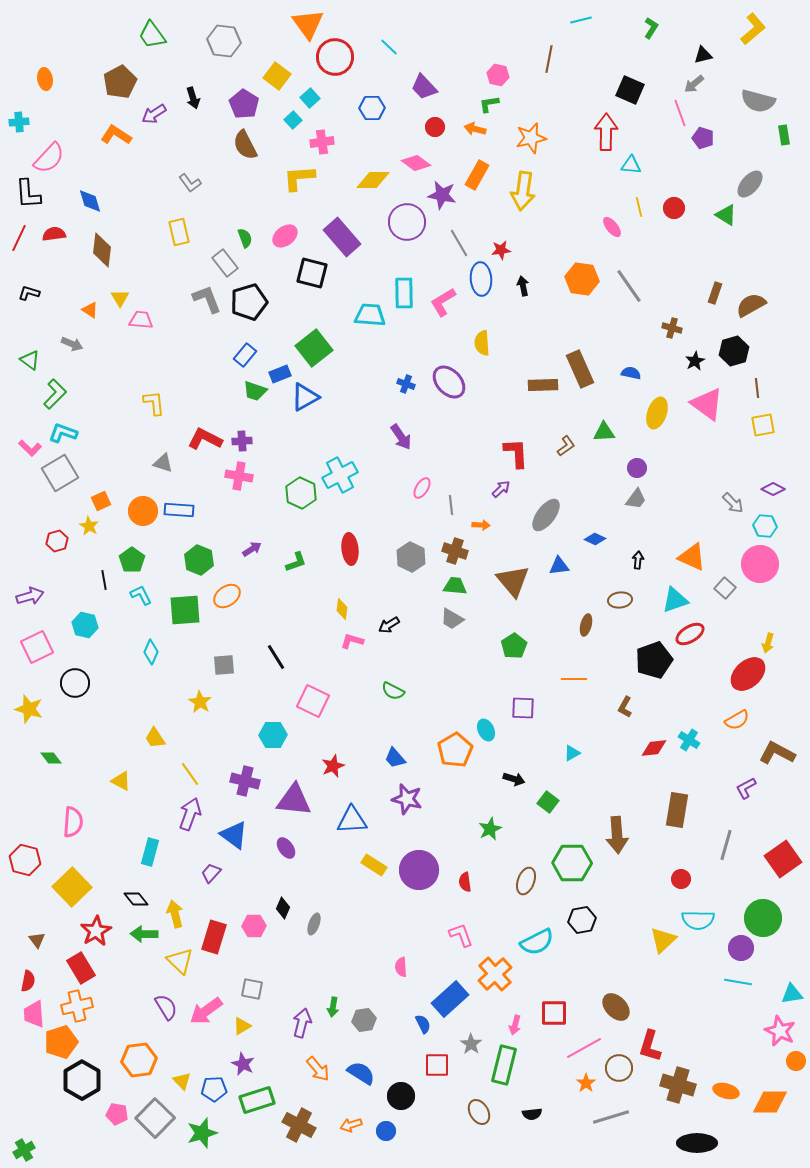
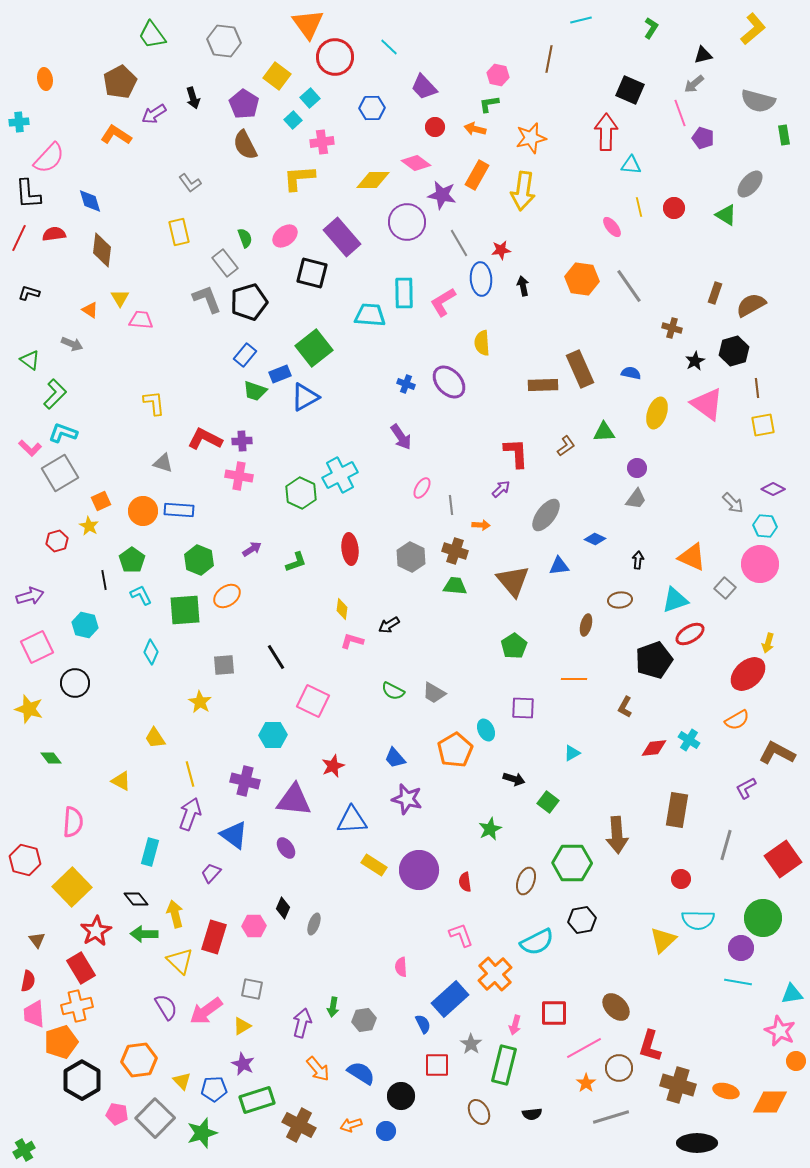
gray trapezoid at (452, 619): moved 18 px left, 74 px down
yellow line at (190, 774): rotated 20 degrees clockwise
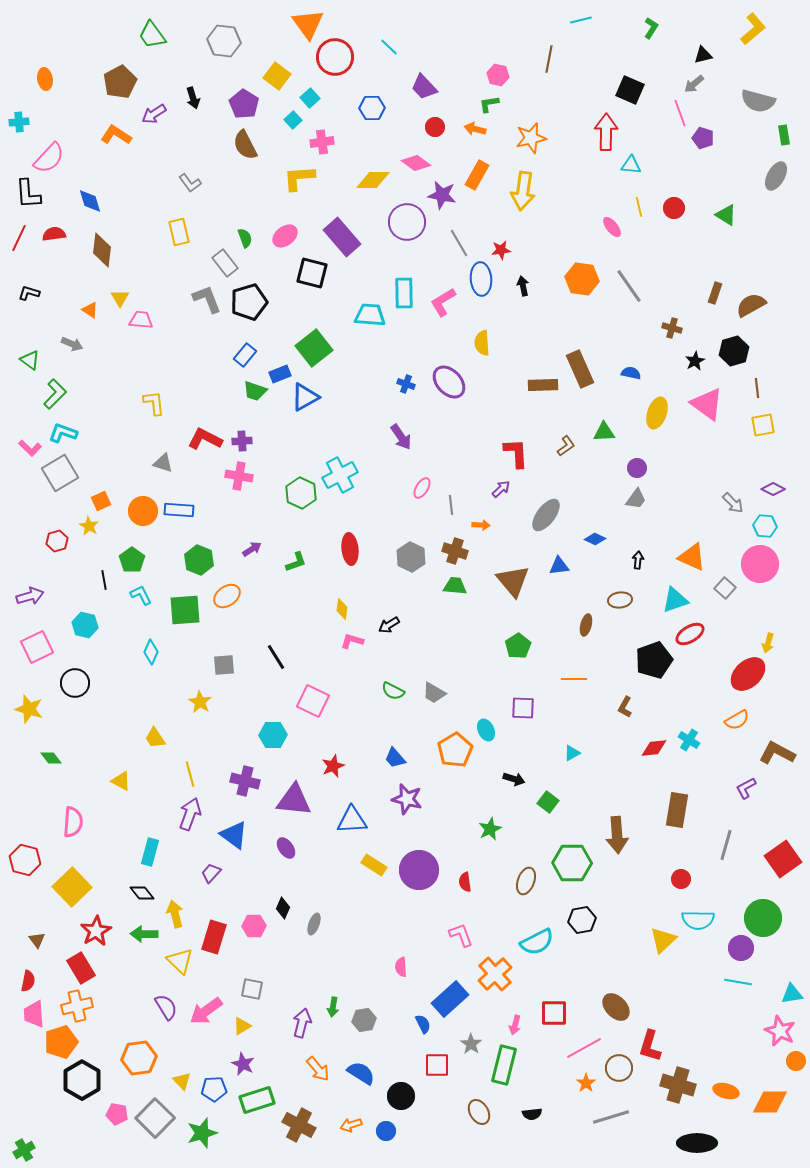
gray ellipse at (750, 184): moved 26 px right, 8 px up; rotated 12 degrees counterclockwise
green pentagon at (514, 646): moved 4 px right
black diamond at (136, 899): moved 6 px right, 6 px up
orange hexagon at (139, 1060): moved 2 px up
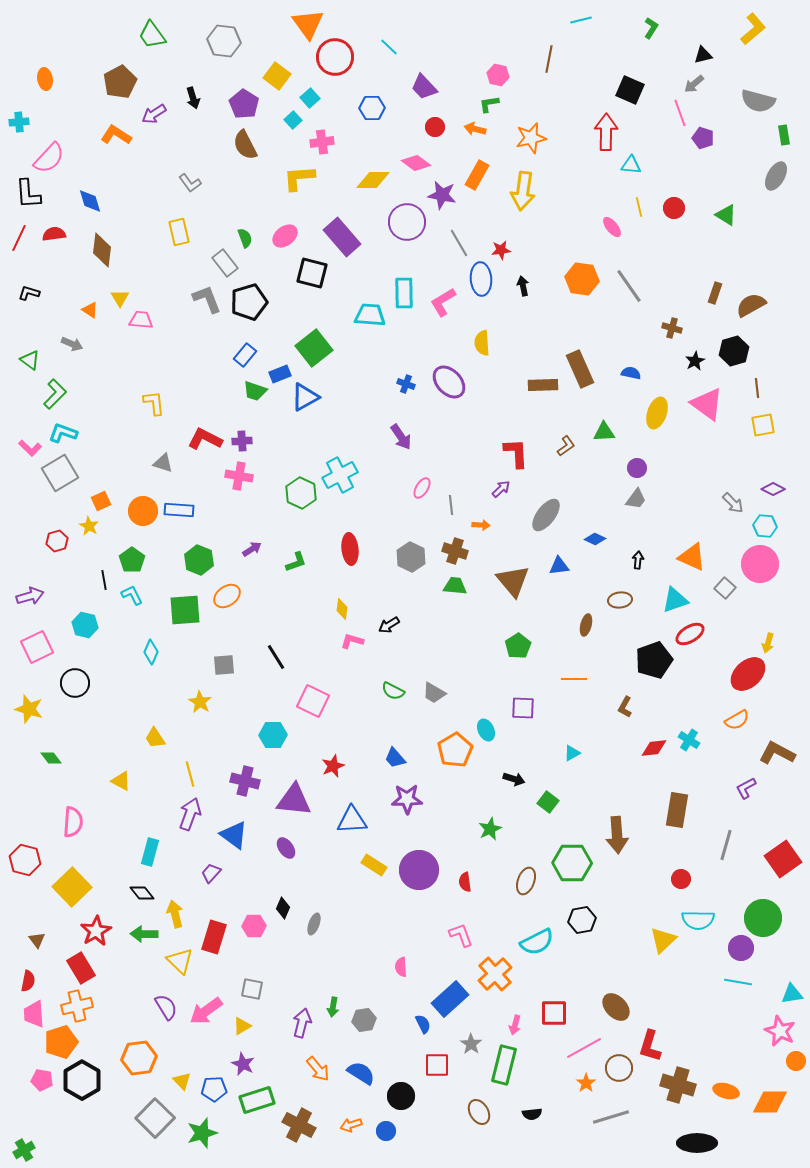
cyan L-shape at (141, 595): moved 9 px left
purple star at (407, 799): rotated 16 degrees counterclockwise
pink pentagon at (117, 1114): moved 75 px left, 34 px up
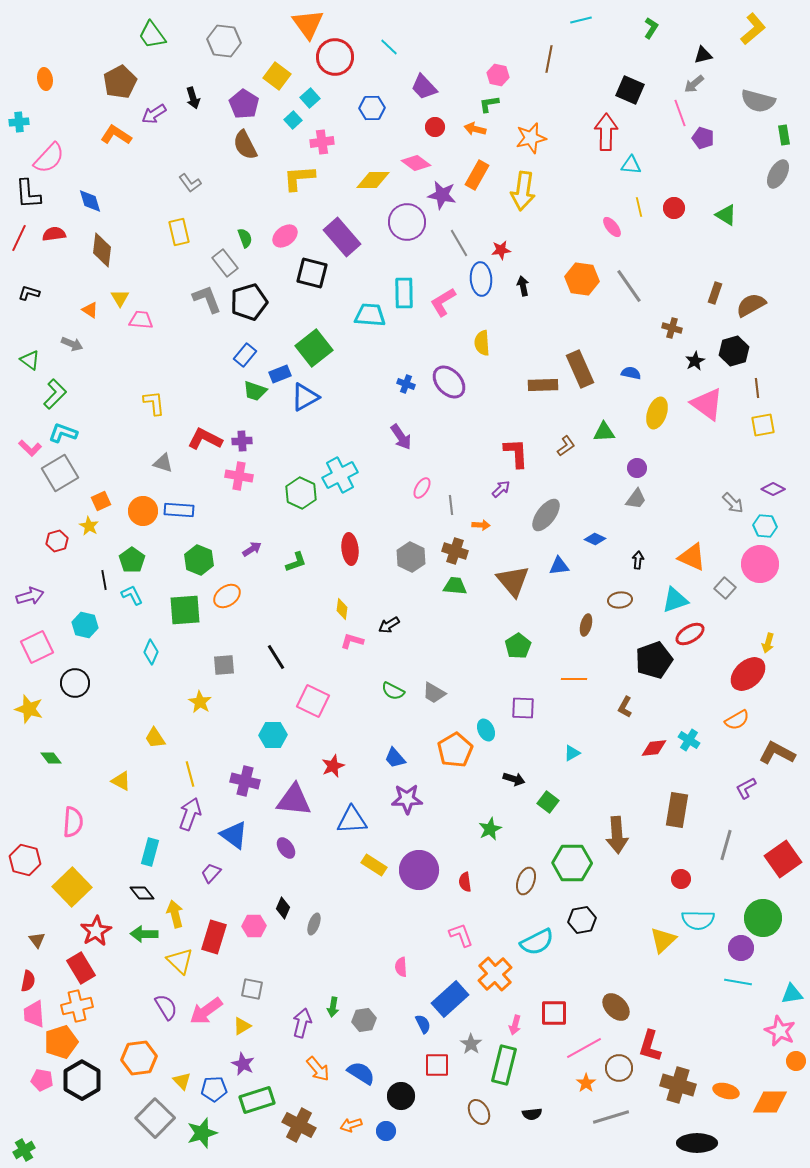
gray ellipse at (776, 176): moved 2 px right, 2 px up
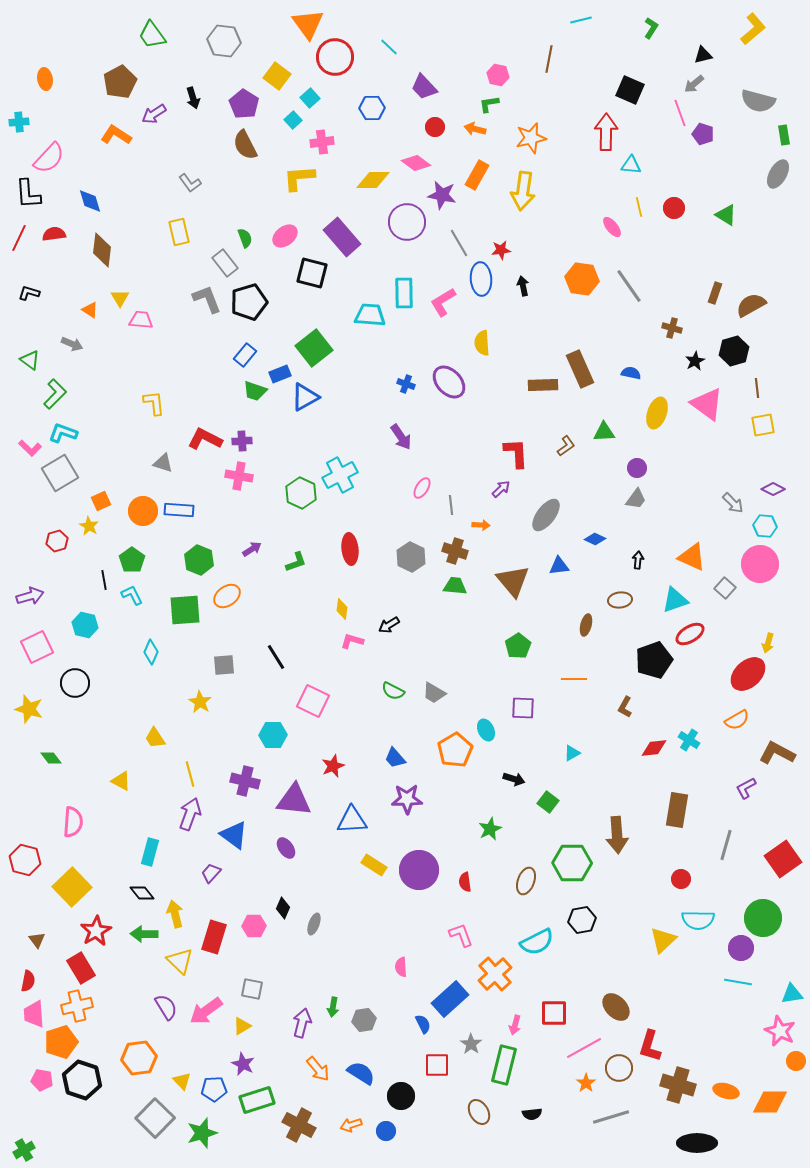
purple pentagon at (703, 138): moved 4 px up
black hexagon at (82, 1080): rotated 12 degrees counterclockwise
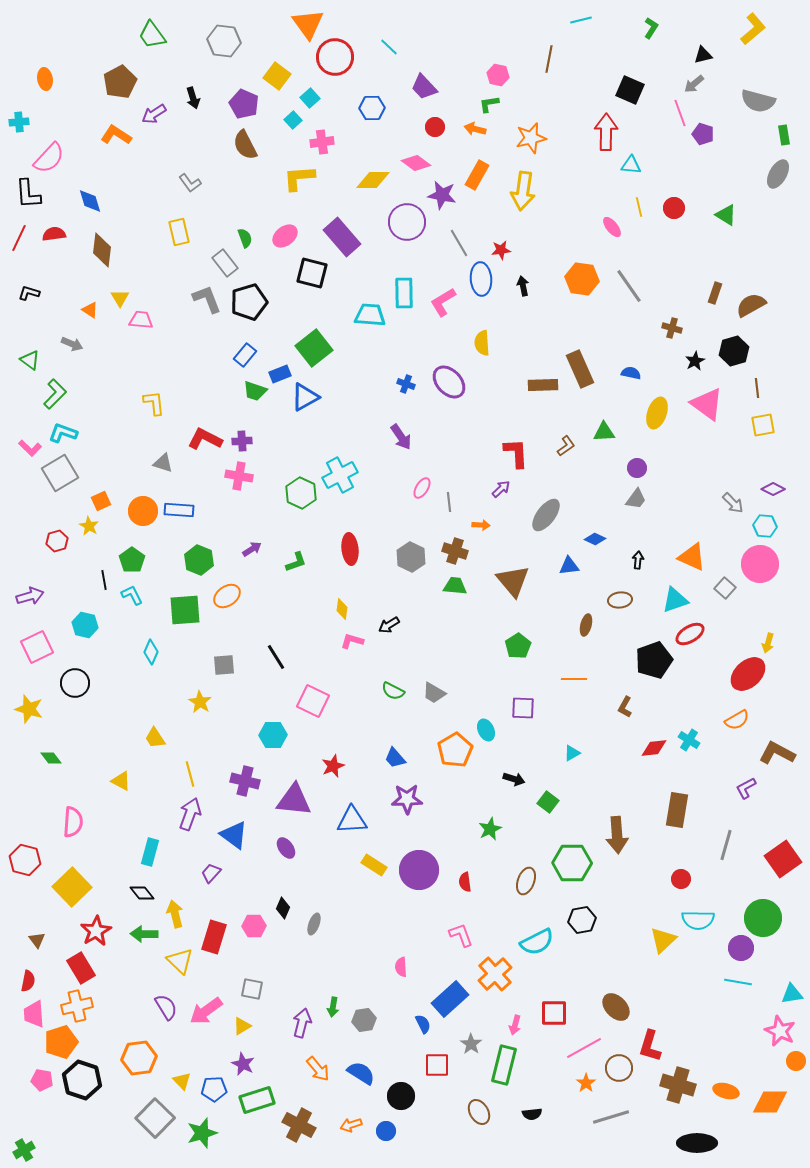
purple pentagon at (244, 104): rotated 8 degrees counterclockwise
gray line at (451, 505): moved 2 px left, 3 px up
blue triangle at (559, 566): moved 10 px right
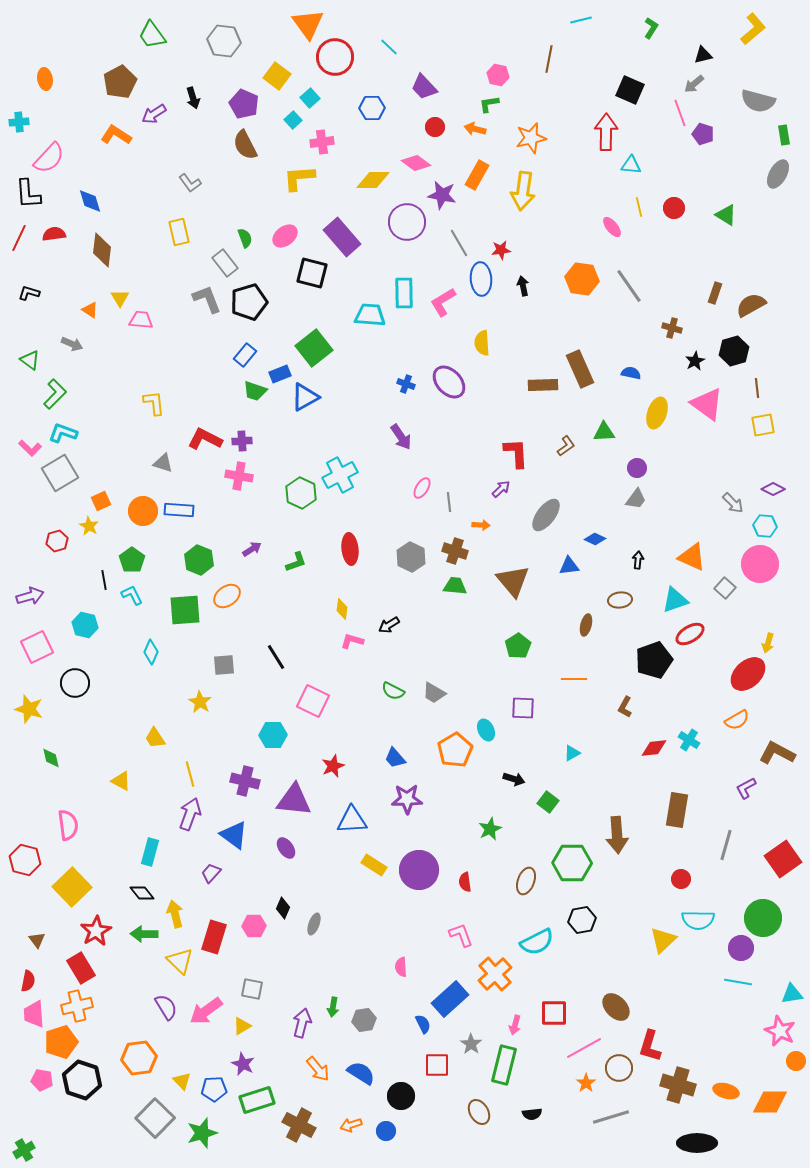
green diamond at (51, 758): rotated 25 degrees clockwise
pink semicircle at (73, 822): moved 5 px left, 3 px down; rotated 12 degrees counterclockwise
